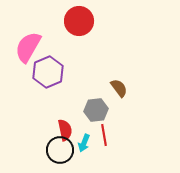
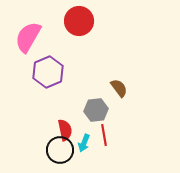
pink semicircle: moved 10 px up
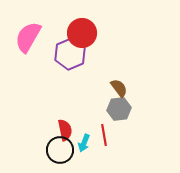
red circle: moved 3 px right, 12 px down
purple hexagon: moved 22 px right, 18 px up
gray hexagon: moved 23 px right, 1 px up
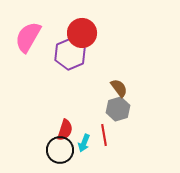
gray hexagon: moved 1 px left; rotated 10 degrees counterclockwise
red semicircle: rotated 30 degrees clockwise
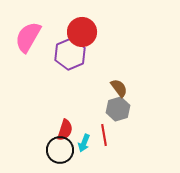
red circle: moved 1 px up
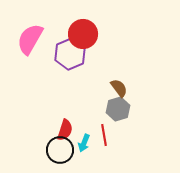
red circle: moved 1 px right, 2 px down
pink semicircle: moved 2 px right, 2 px down
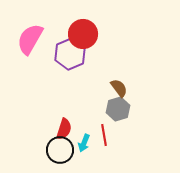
red semicircle: moved 1 px left, 1 px up
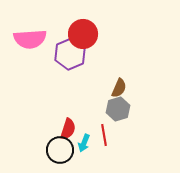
pink semicircle: rotated 124 degrees counterclockwise
brown semicircle: rotated 60 degrees clockwise
red semicircle: moved 4 px right
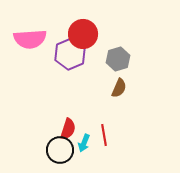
gray hexagon: moved 50 px up
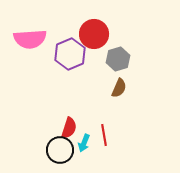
red circle: moved 11 px right
red semicircle: moved 1 px right, 1 px up
